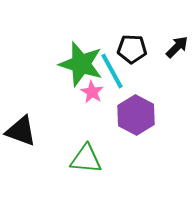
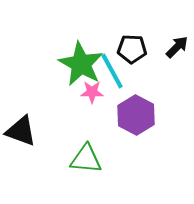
green star: rotated 12 degrees clockwise
pink star: rotated 30 degrees counterclockwise
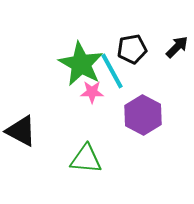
black pentagon: rotated 12 degrees counterclockwise
purple hexagon: moved 7 px right
black triangle: rotated 8 degrees clockwise
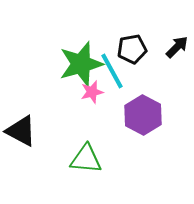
green star: rotated 27 degrees clockwise
pink star: rotated 15 degrees counterclockwise
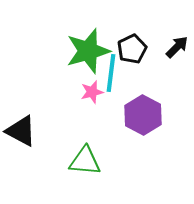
black pentagon: rotated 16 degrees counterclockwise
green star: moved 7 px right, 13 px up
cyan line: moved 1 px left, 2 px down; rotated 36 degrees clockwise
green triangle: moved 1 px left, 2 px down
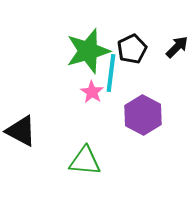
pink star: rotated 25 degrees counterclockwise
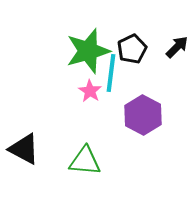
pink star: moved 2 px left, 1 px up
black triangle: moved 3 px right, 18 px down
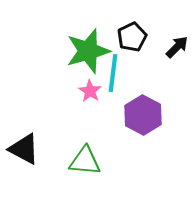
black pentagon: moved 12 px up
cyan line: moved 2 px right
